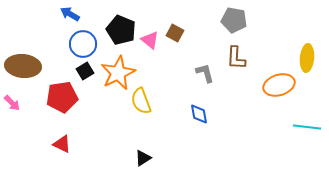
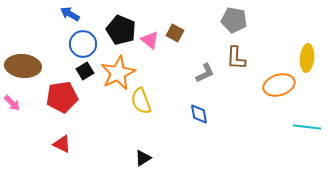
gray L-shape: rotated 80 degrees clockwise
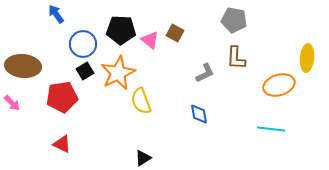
blue arrow: moved 14 px left; rotated 24 degrees clockwise
black pentagon: rotated 20 degrees counterclockwise
cyan line: moved 36 px left, 2 px down
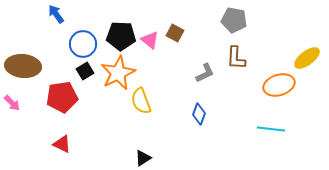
black pentagon: moved 6 px down
yellow ellipse: rotated 48 degrees clockwise
blue diamond: rotated 30 degrees clockwise
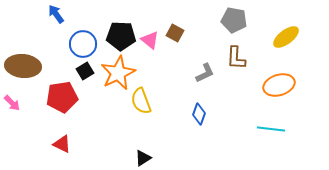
yellow ellipse: moved 21 px left, 21 px up
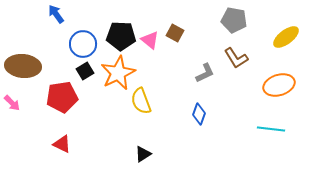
brown L-shape: rotated 35 degrees counterclockwise
black triangle: moved 4 px up
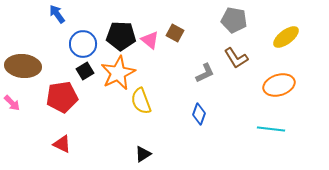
blue arrow: moved 1 px right
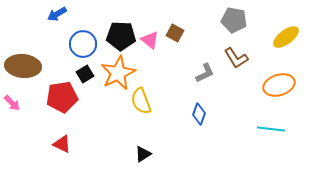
blue arrow: rotated 84 degrees counterclockwise
black square: moved 3 px down
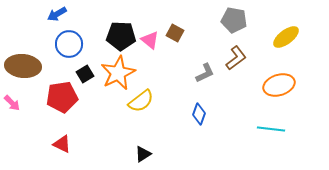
blue circle: moved 14 px left
brown L-shape: rotated 95 degrees counterclockwise
yellow semicircle: rotated 108 degrees counterclockwise
